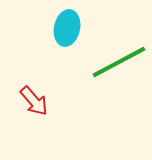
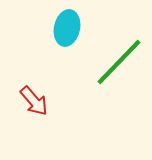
green line: rotated 18 degrees counterclockwise
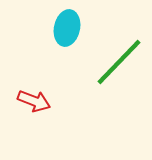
red arrow: rotated 28 degrees counterclockwise
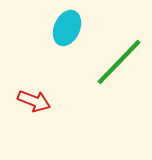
cyan ellipse: rotated 12 degrees clockwise
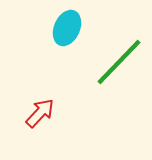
red arrow: moved 6 px right, 12 px down; rotated 68 degrees counterclockwise
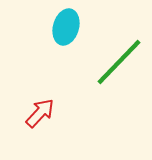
cyan ellipse: moved 1 px left, 1 px up; rotated 8 degrees counterclockwise
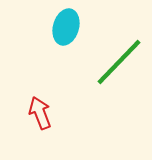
red arrow: rotated 64 degrees counterclockwise
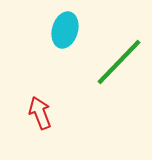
cyan ellipse: moved 1 px left, 3 px down
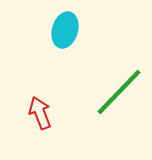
green line: moved 30 px down
